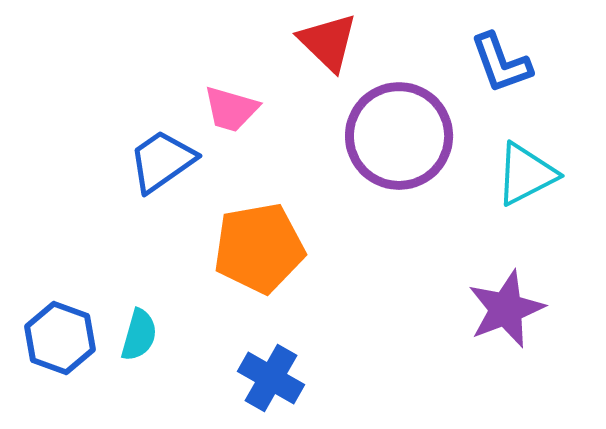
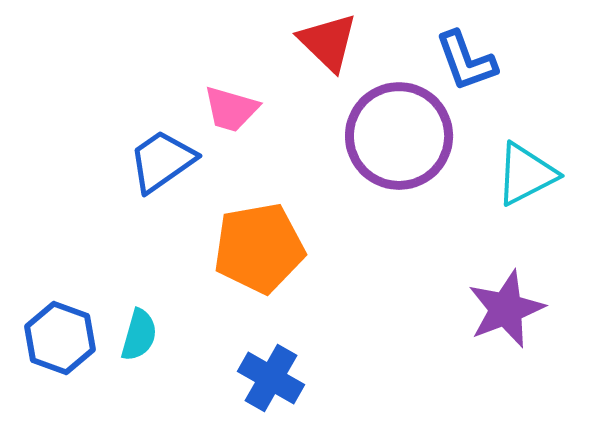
blue L-shape: moved 35 px left, 2 px up
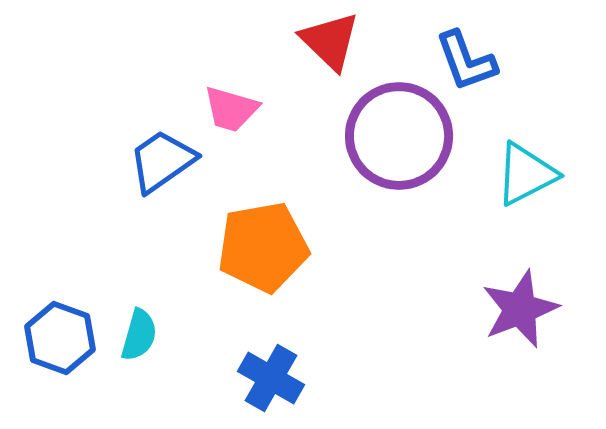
red triangle: moved 2 px right, 1 px up
orange pentagon: moved 4 px right, 1 px up
purple star: moved 14 px right
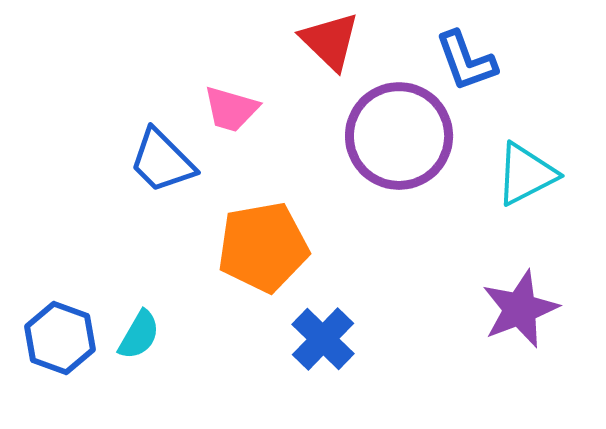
blue trapezoid: rotated 100 degrees counterclockwise
cyan semicircle: rotated 14 degrees clockwise
blue cross: moved 52 px right, 39 px up; rotated 14 degrees clockwise
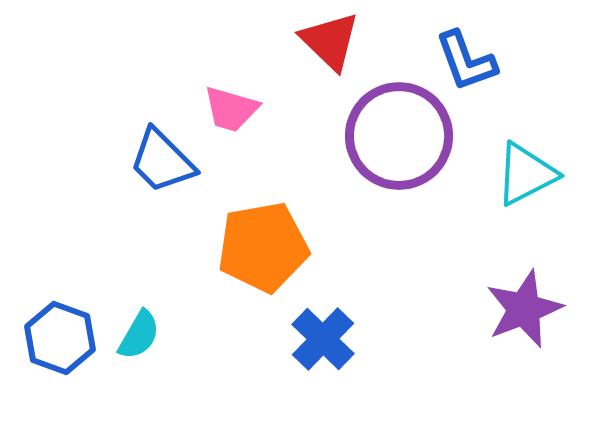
purple star: moved 4 px right
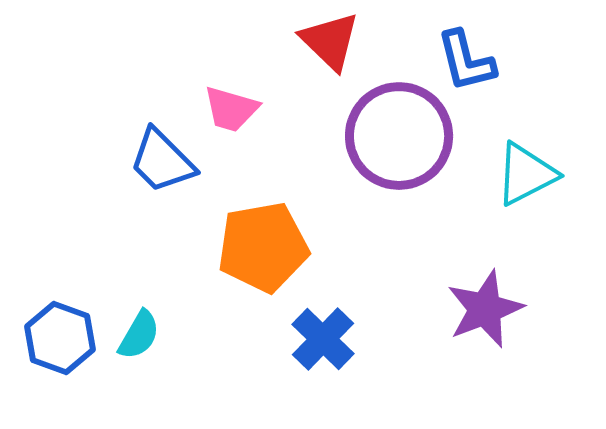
blue L-shape: rotated 6 degrees clockwise
purple star: moved 39 px left
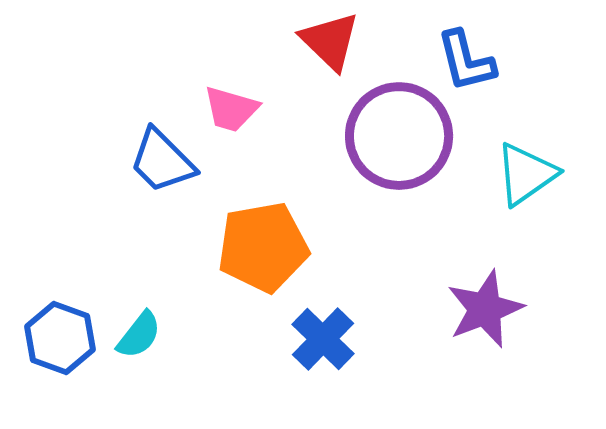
cyan triangle: rotated 8 degrees counterclockwise
cyan semicircle: rotated 8 degrees clockwise
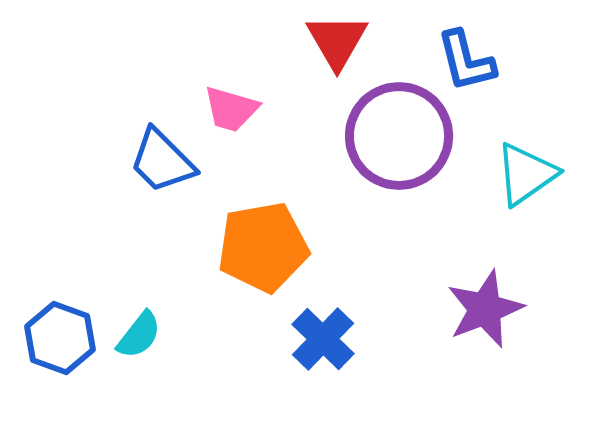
red triangle: moved 7 px right; rotated 16 degrees clockwise
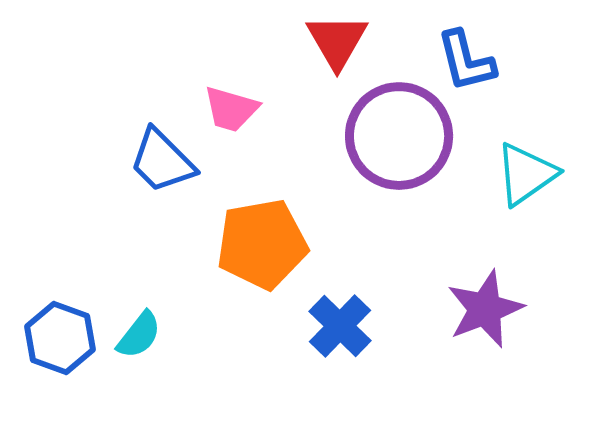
orange pentagon: moved 1 px left, 3 px up
blue cross: moved 17 px right, 13 px up
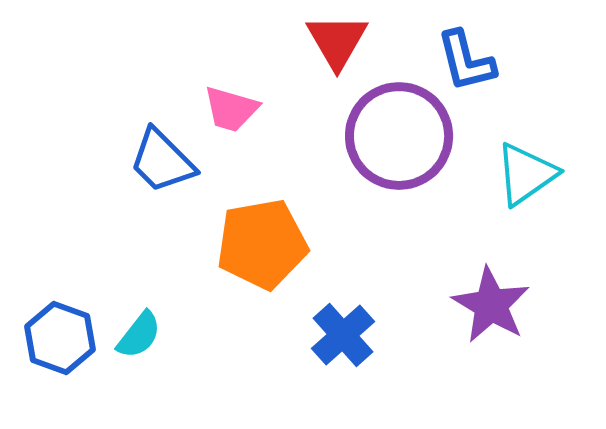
purple star: moved 6 px right, 4 px up; rotated 20 degrees counterclockwise
blue cross: moved 3 px right, 9 px down; rotated 4 degrees clockwise
